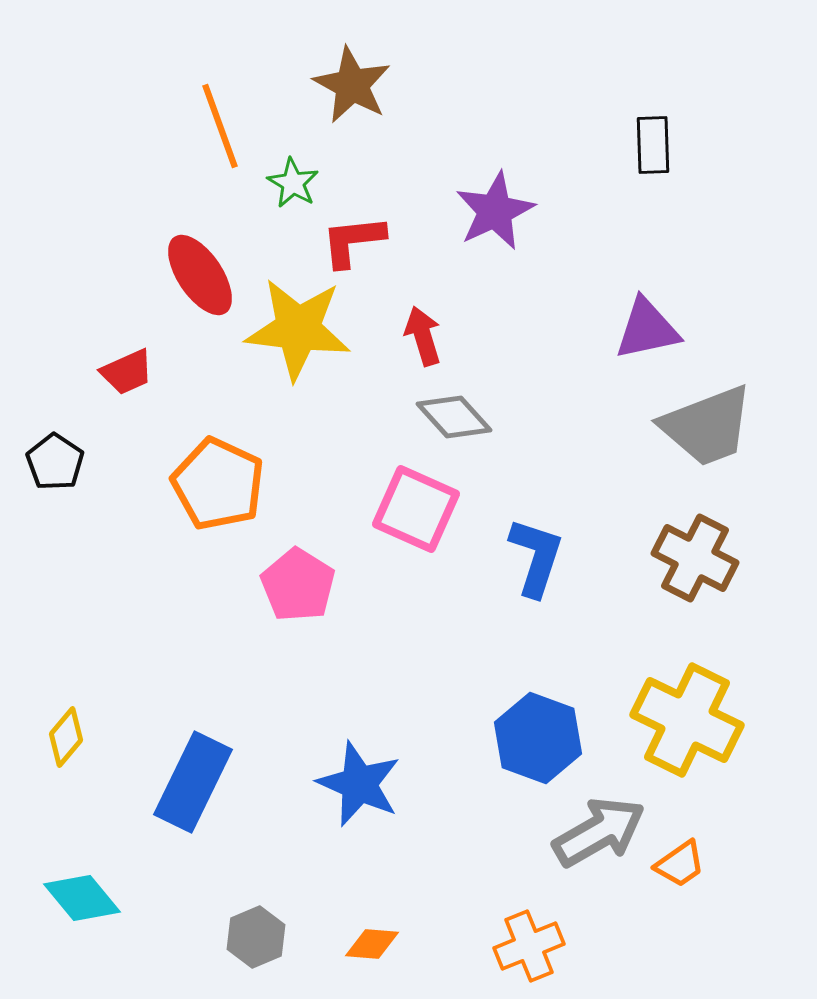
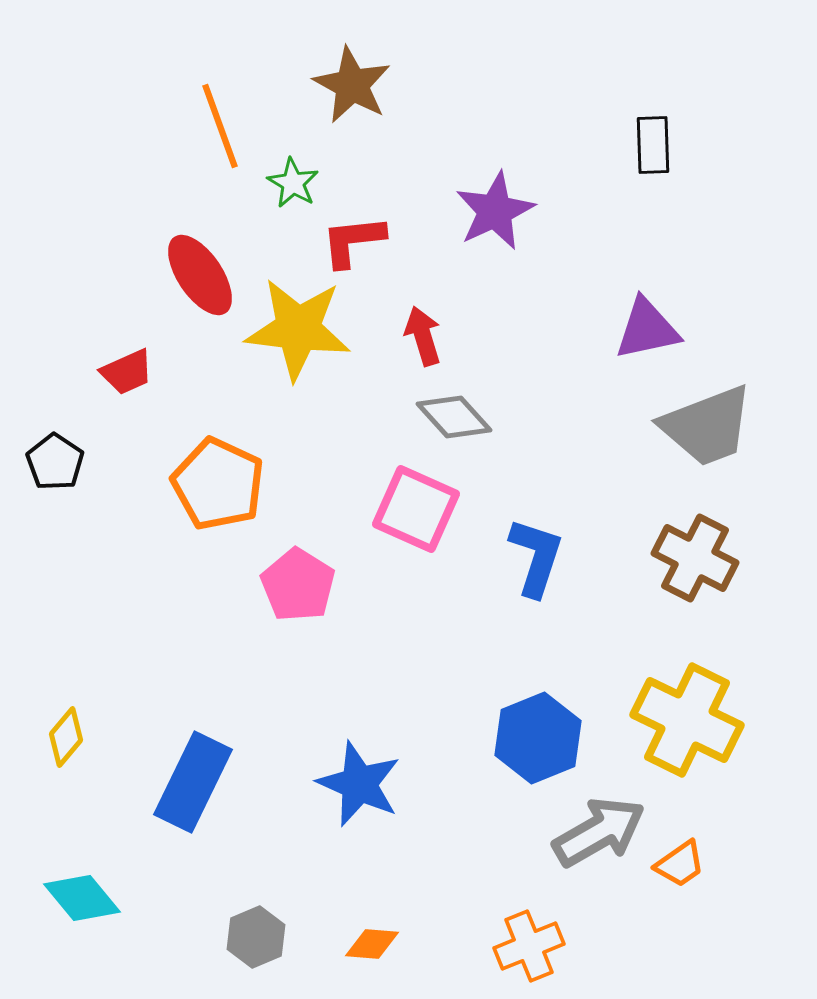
blue hexagon: rotated 18 degrees clockwise
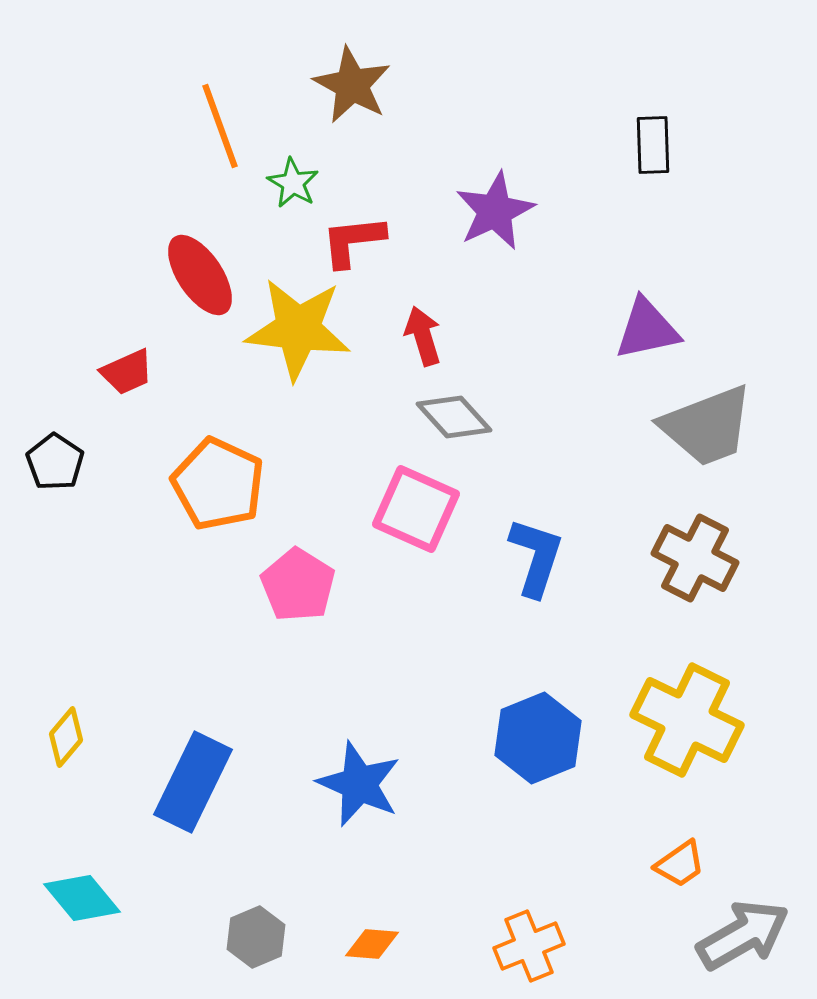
gray arrow: moved 144 px right, 103 px down
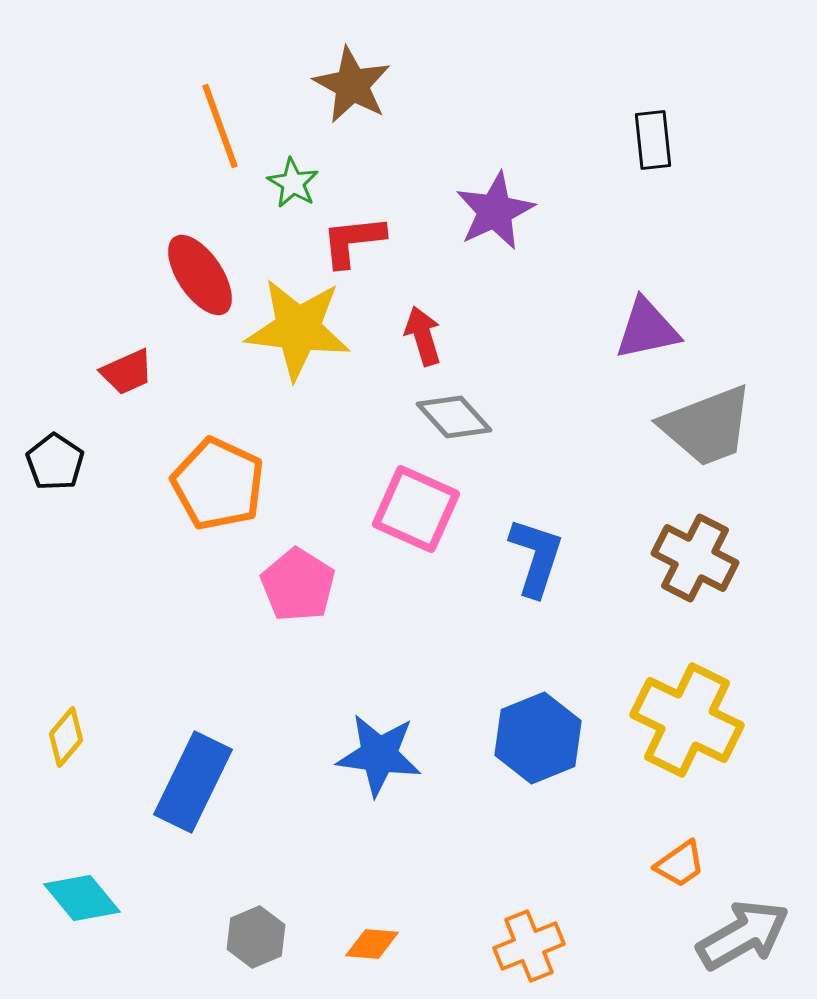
black rectangle: moved 5 px up; rotated 4 degrees counterclockwise
blue star: moved 20 px right, 29 px up; rotated 16 degrees counterclockwise
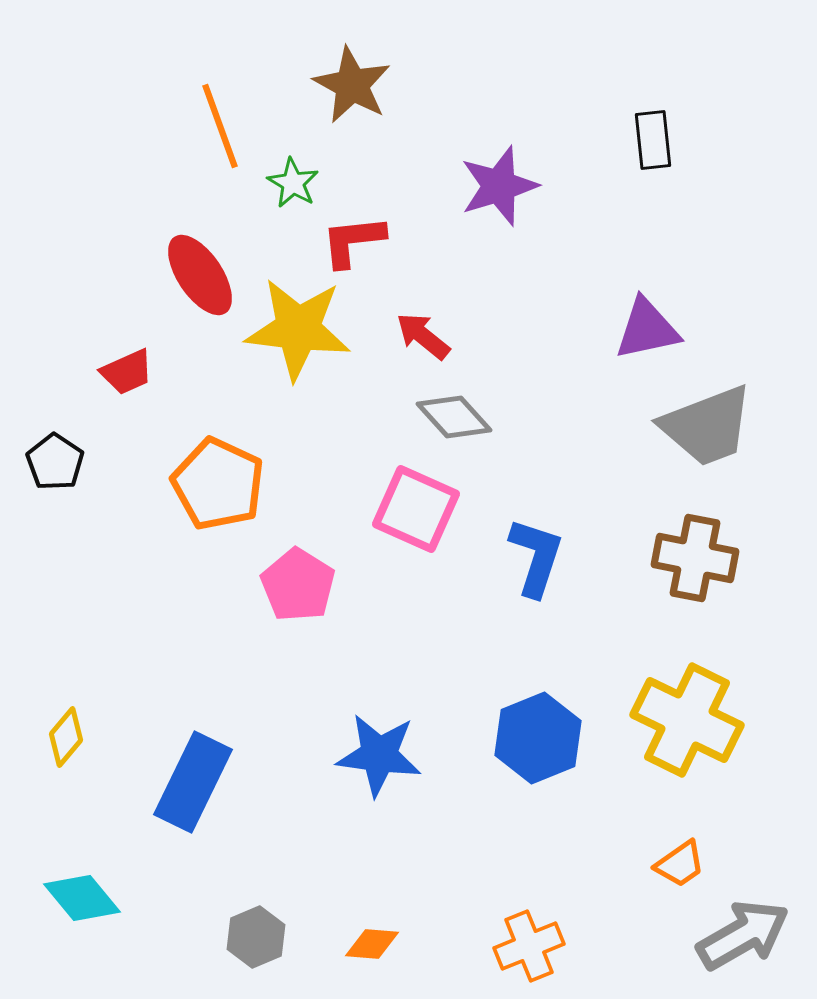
purple star: moved 4 px right, 25 px up; rotated 8 degrees clockwise
red arrow: rotated 34 degrees counterclockwise
brown cross: rotated 16 degrees counterclockwise
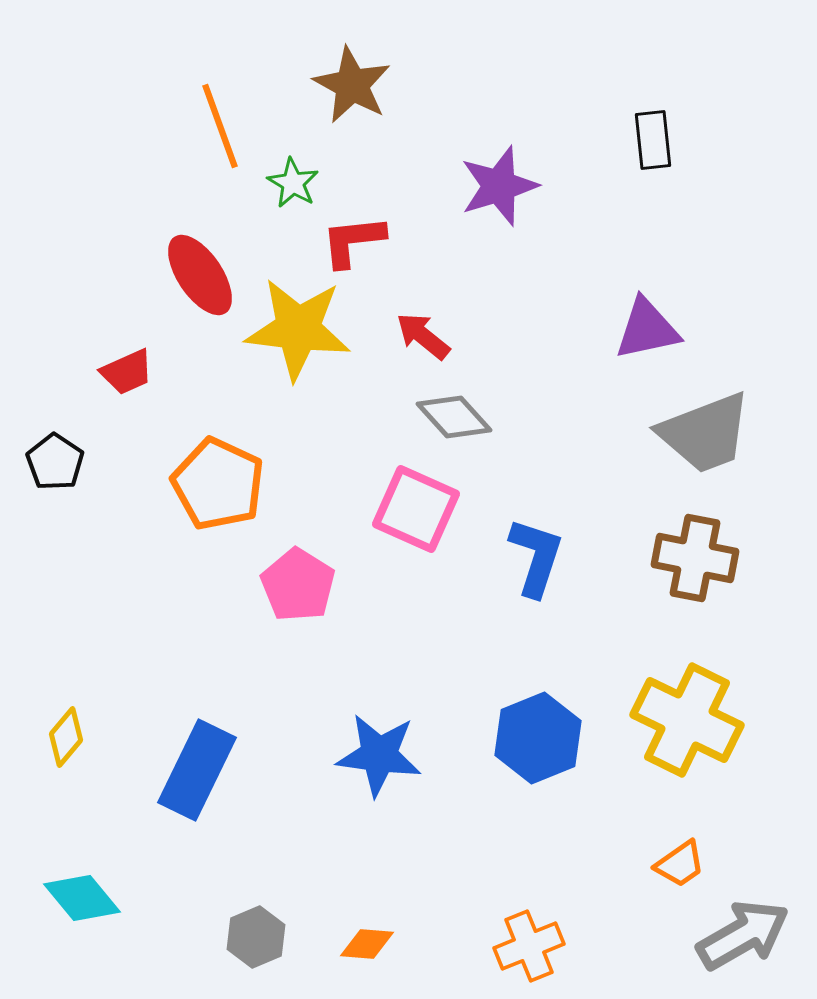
gray trapezoid: moved 2 px left, 7 px down
blue rectangle: moved 4 px right, 12 px up
orange diamond: moved 5 px left
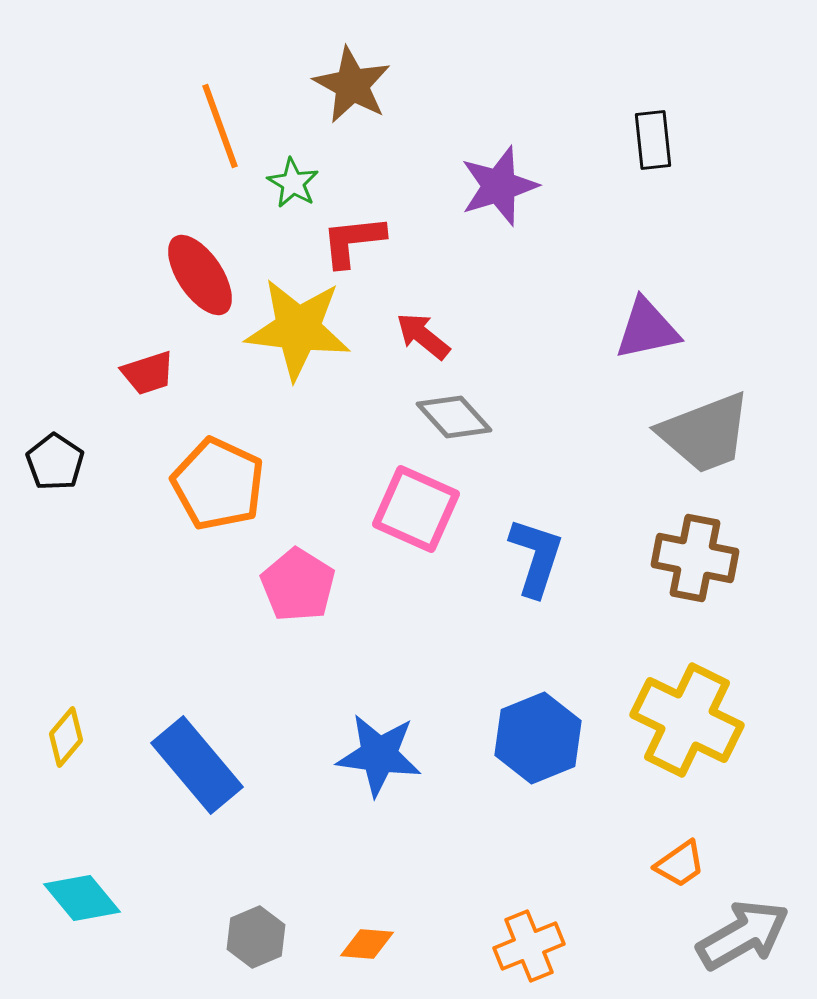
red trapezoid: moved 21 px right, 1 px down; rotated 6 degrees clockwise
blue rectangle: moved 5 px up; rotated 66 degrees counterclockwise
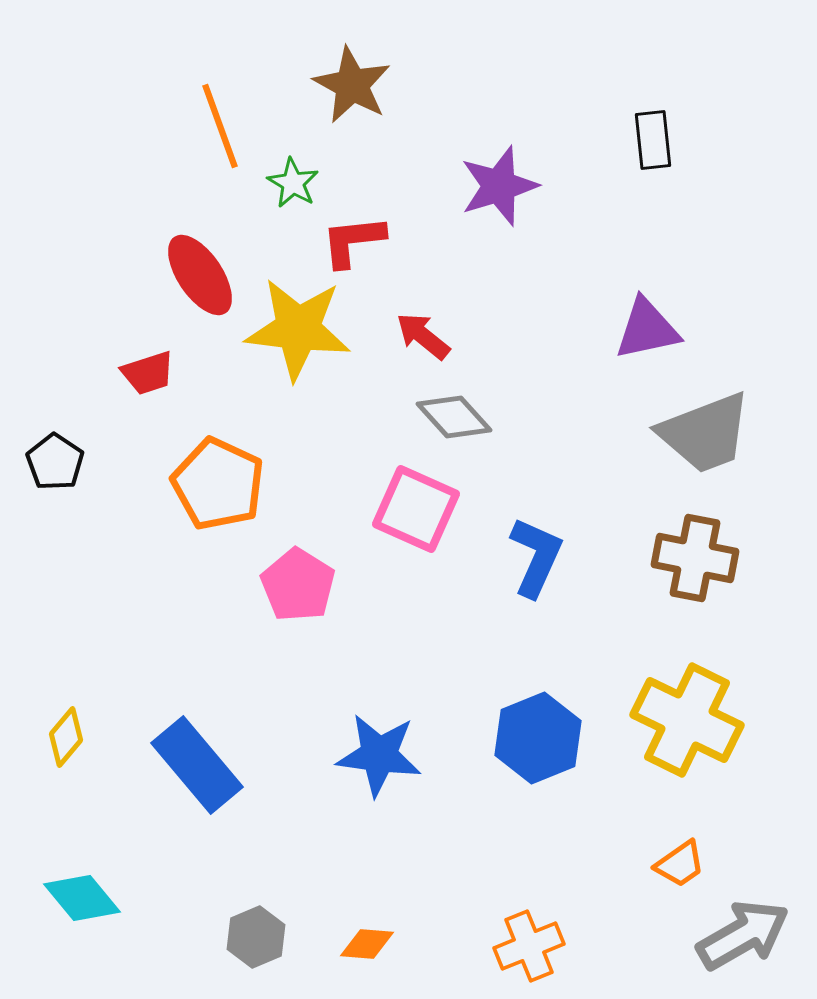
blue L-shape: rotated 6 degrees clockwise
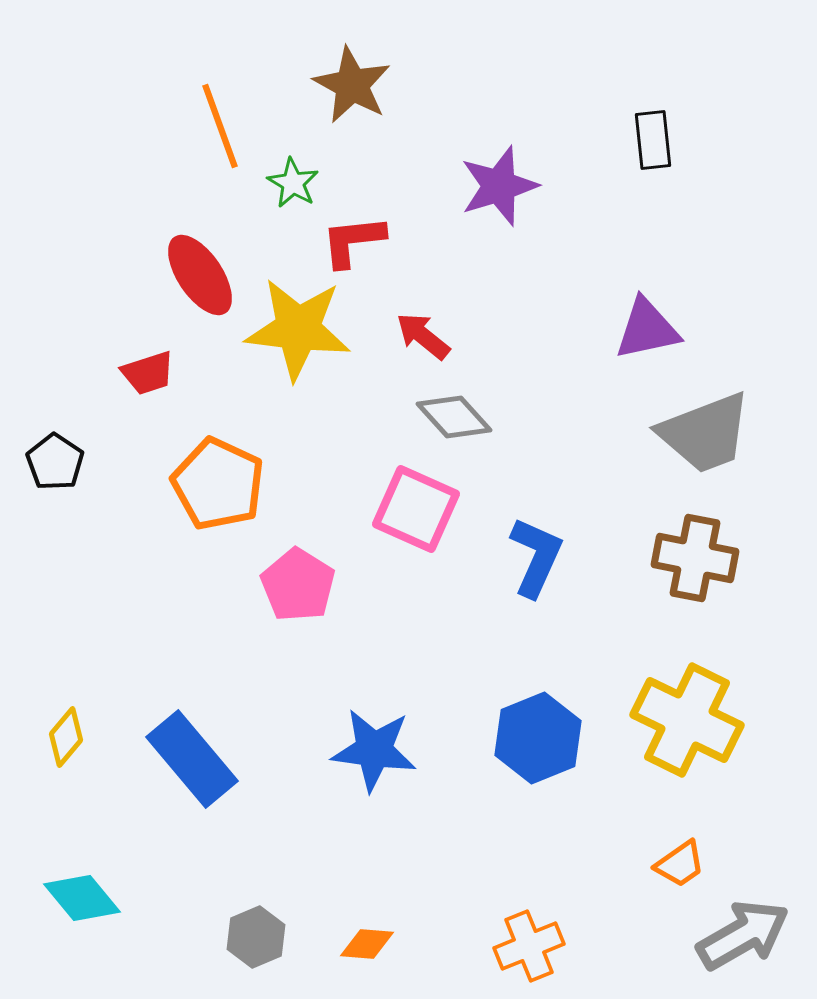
blue star: moved 5 px left, 5 px up
blue rectangle: moved 5 px left, 6 px up
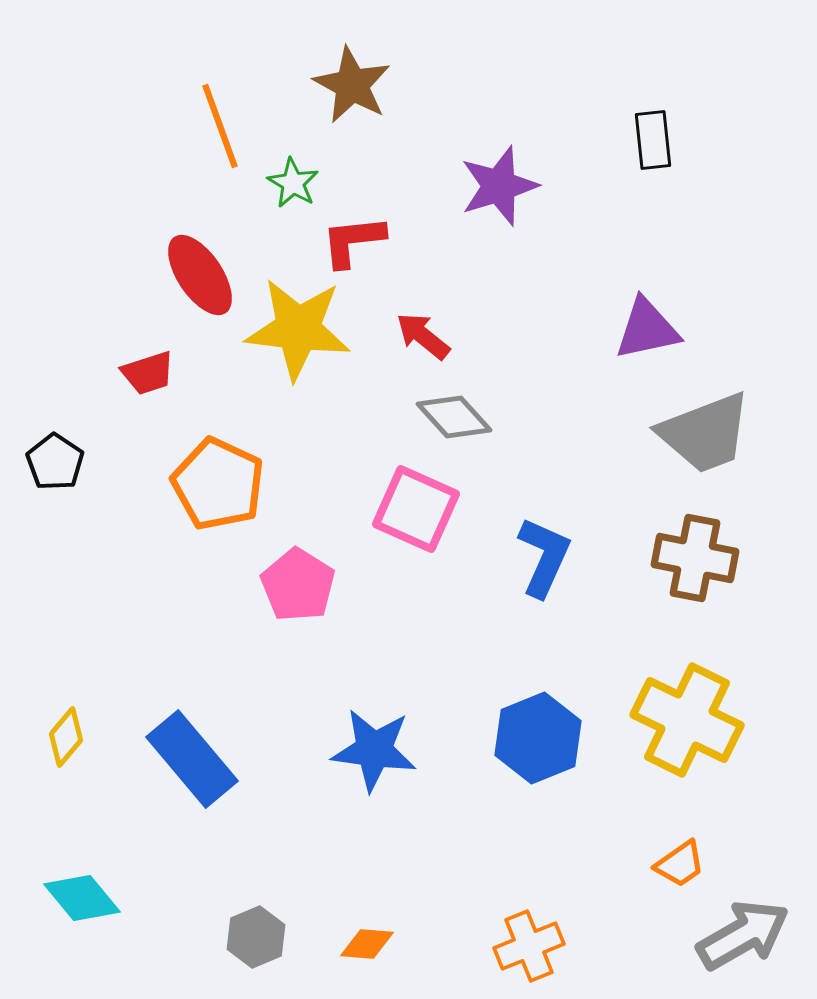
blue L-shape: moved 8 px right
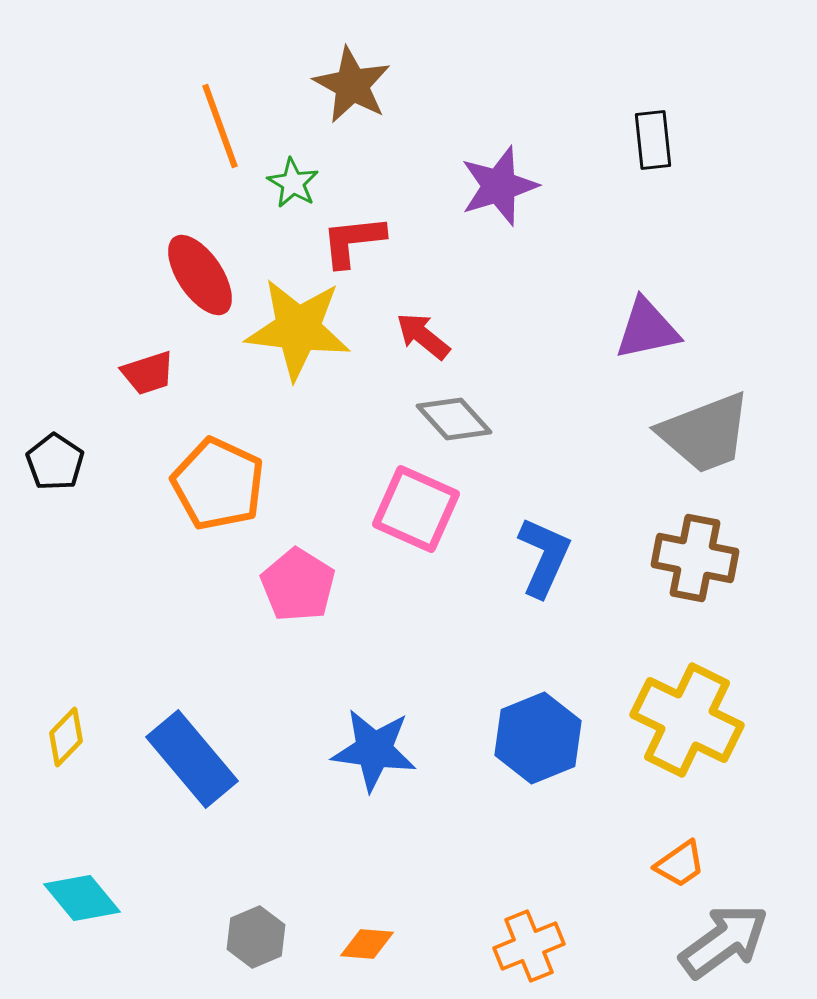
gray diamond: moved 2 px down
yellow diamond: rotated 4 degrees clockwise
gray arrow: moved 19 px left, 6 px down; rotated 6 degrees counterclockwise
